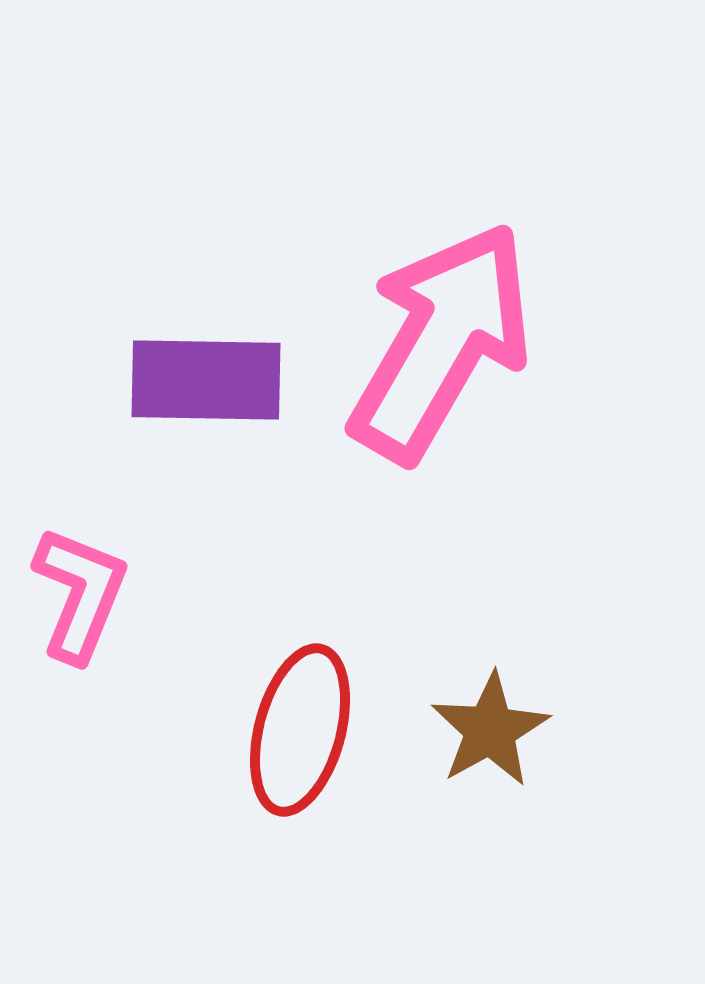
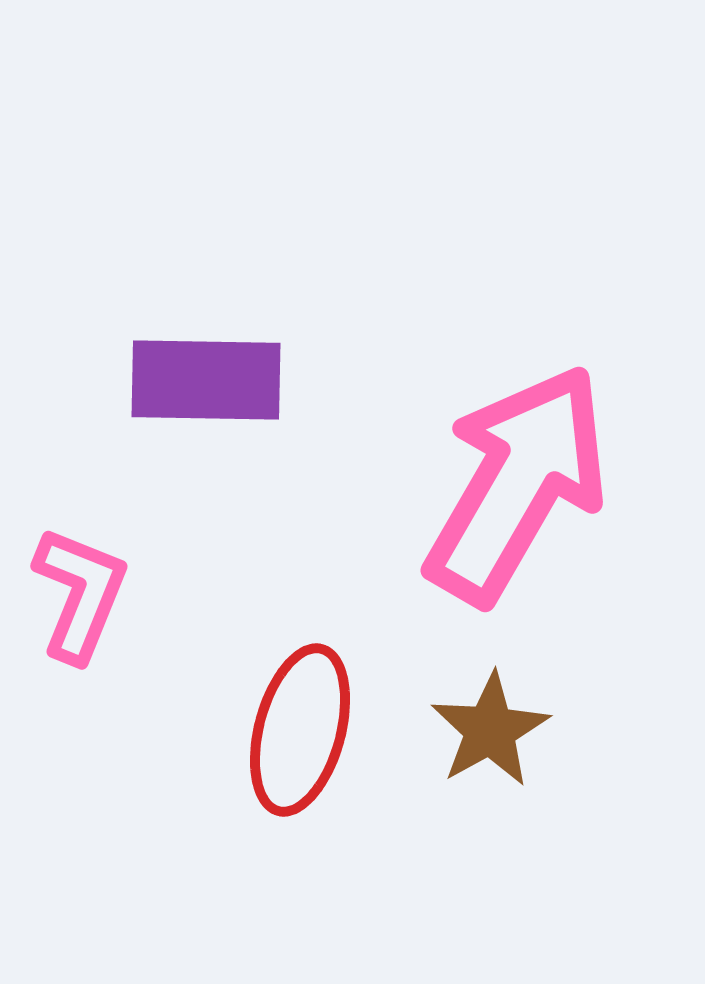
pink arrow: moved 76 px right, 142 px down
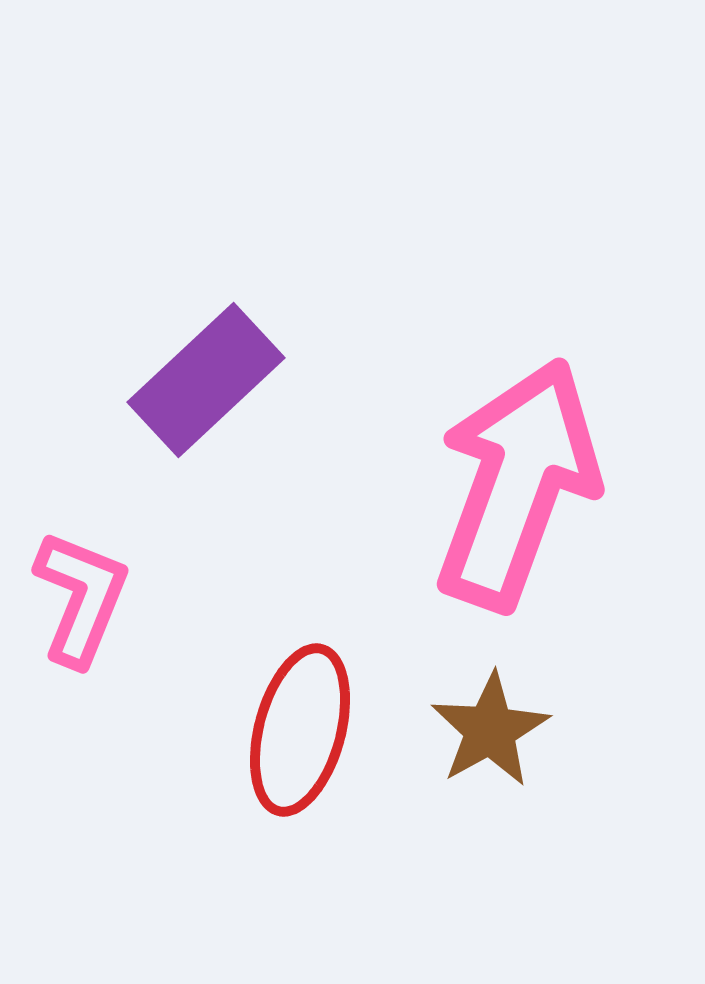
purple rectangle: rotated 44 degrees counterclockwise
pink arrow: rotated 10 degrees counterclockwise
pink L-shape: moved 1 px right, 4 px down
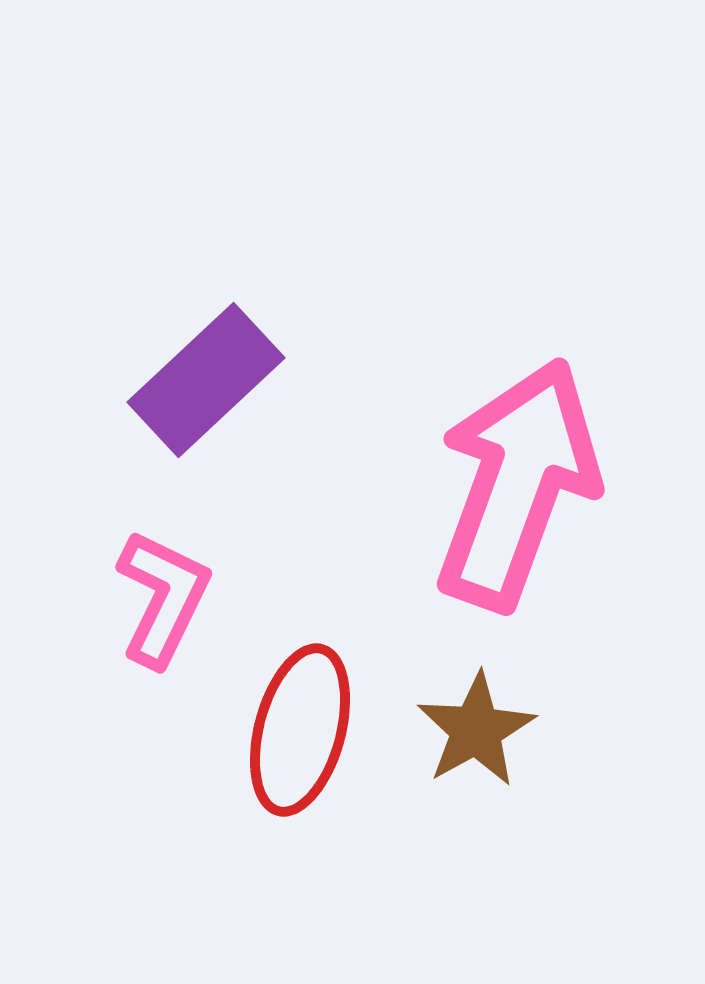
pink L-shape: moved 82 px right; rotated 4 degrees clockwise
brown star: moved 14 px left
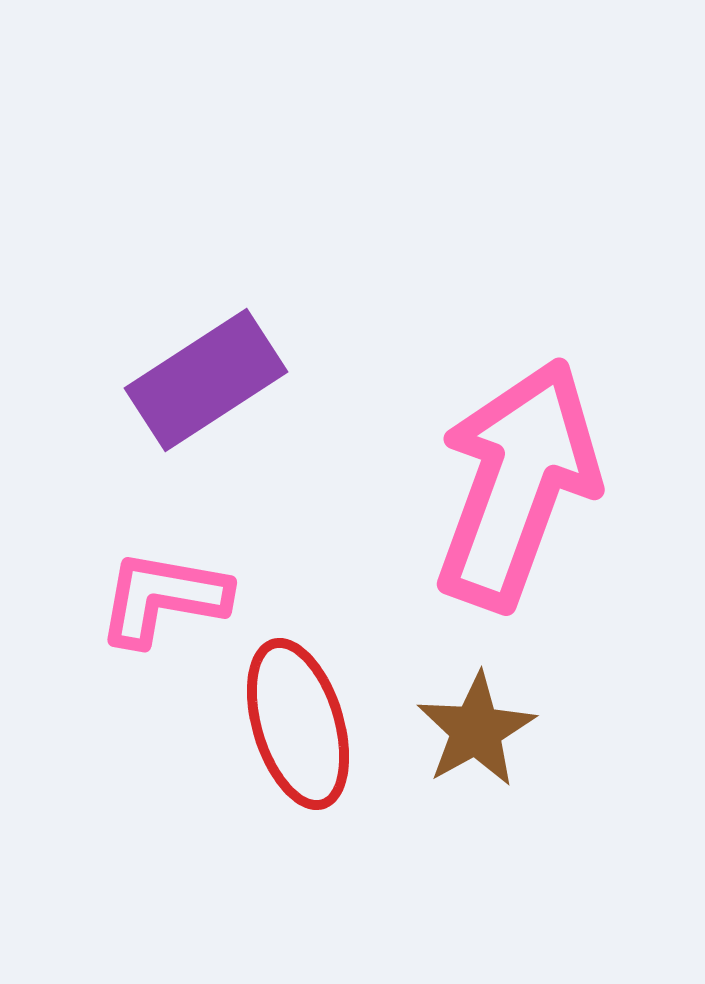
purple rectangle: rotated 10 degrees clockwise
pink L-shape: rotated 106 degrees counterclockwise
red ellipse: moved 2 px left, 6 px up; rotated 32 degrees counterclockwise
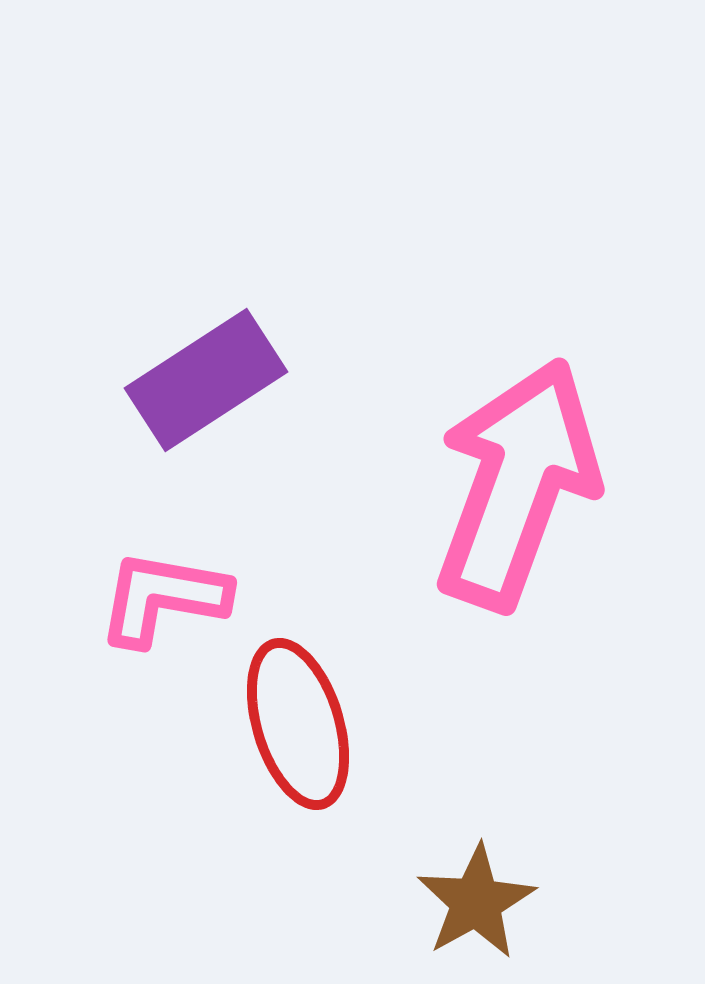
brown star: moved 172 px down
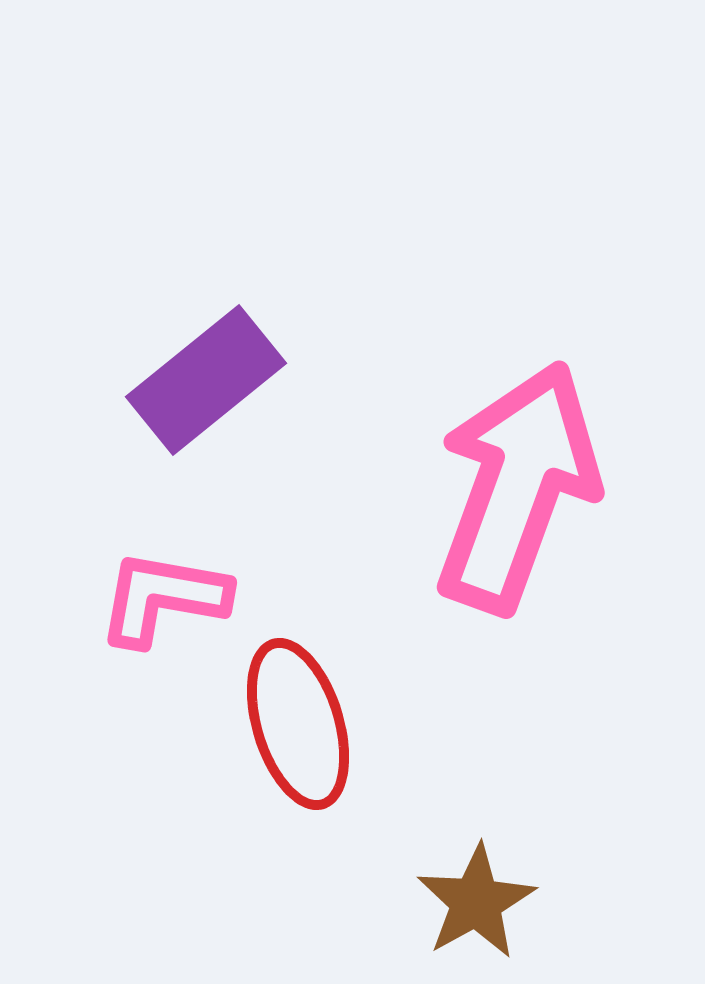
purple rectangle: rotated 6 degrees counterclockwise
pink arrow: moved 3 px down
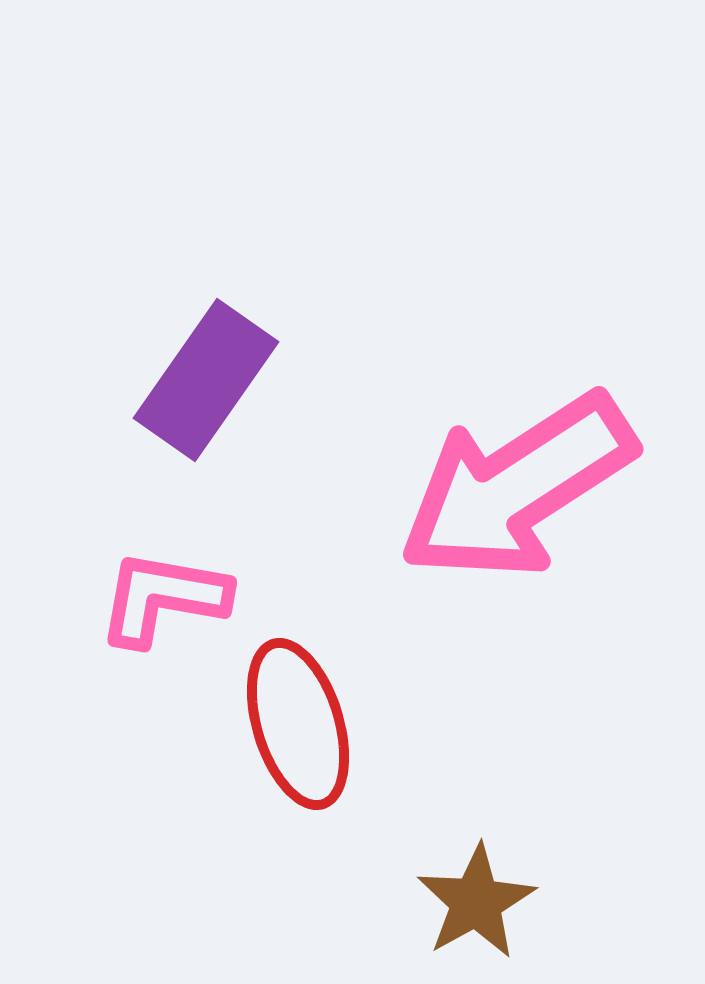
purple rectangle: rotated 16 degrees counterclockwise
pink arrow: rotated 143 degrees counterclockwise
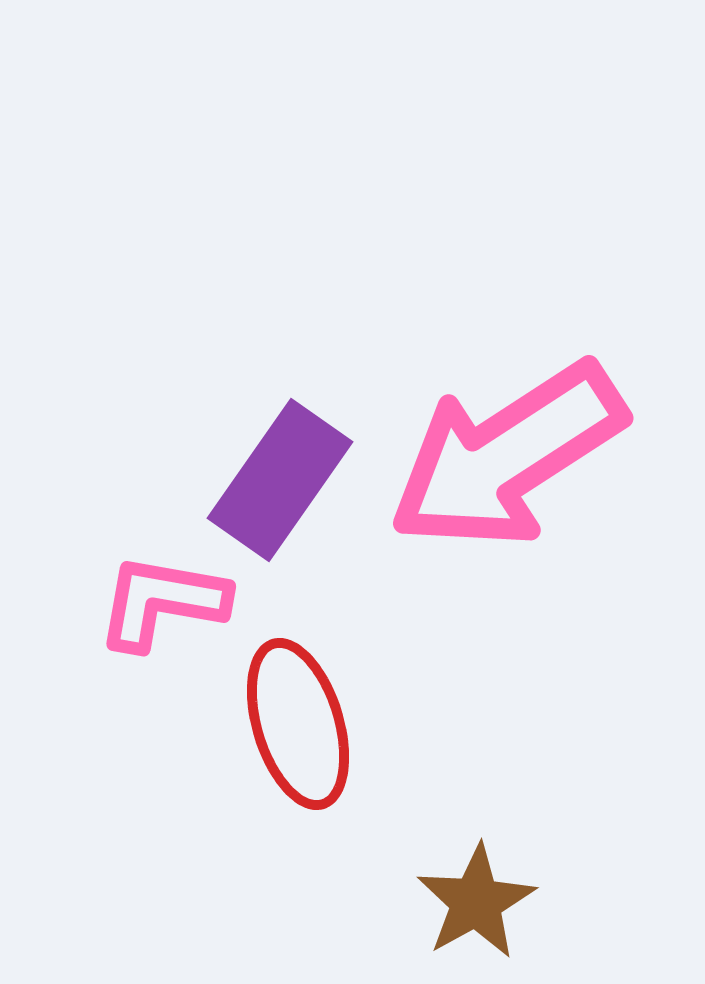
purple rectangle: moved 74 px right, 100 px down
pink arrow: moved 10 px left, 31 px up
pink L-shape: moved 1 px left, 4 px down
